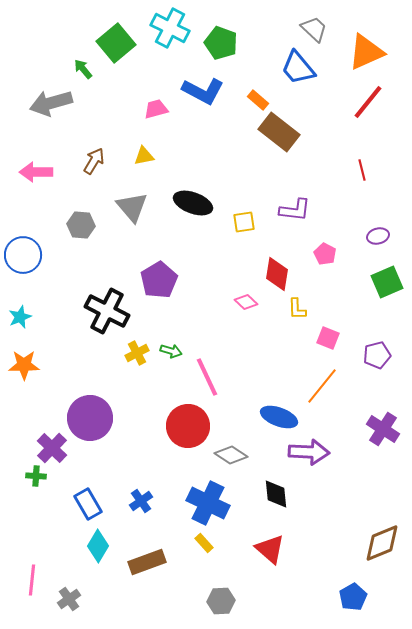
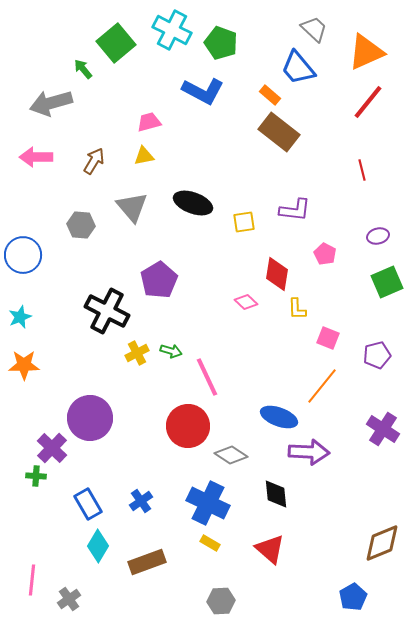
cyan cross at (170, 28): moved 2 px right, 2 px down
orange rectangle at (258, 100): moved 12 px right, 5 px up
pink trapezoid at (156, 109): moved 7 px left, 13 px down
pink arrow at (36, 172): moved 15 px up
yellow rectangle at (204, 543): moved 6 px right; rotated 18 degrees counterclockwise
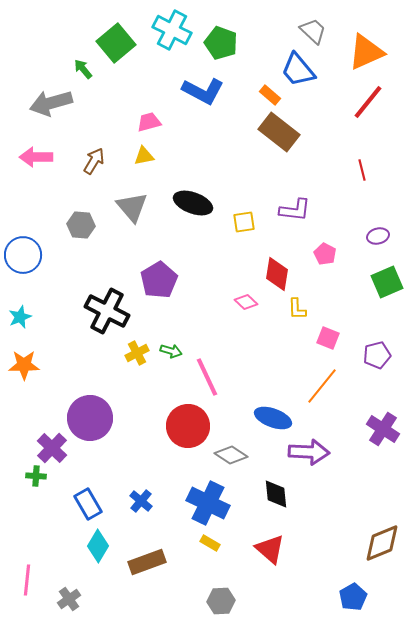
gray trapezoid at (314, 29): moved 1 px left, 2 px down
blue trapezoid at (298, 68): moved 2 px down
blue ellipse at (279, 417): moved 6 px left, 1 px down
blue cross at (141, 501): rotated 15 degrees counterclockwise
pink line at (32, 580): moved 5 px left
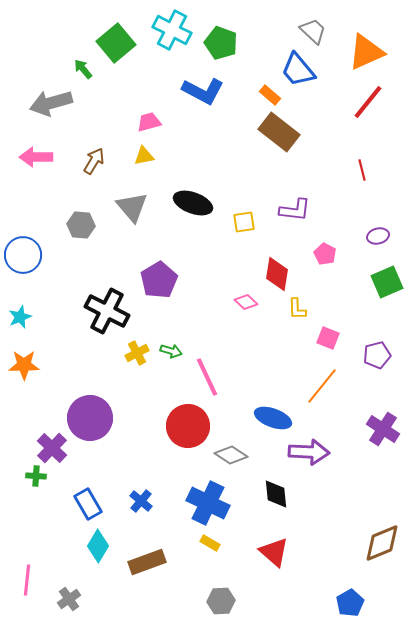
red triangle at (270, 549): moved 4 px right, 3 px down
blue pentagon at (353, 597): moved 3 px left, 6 px down
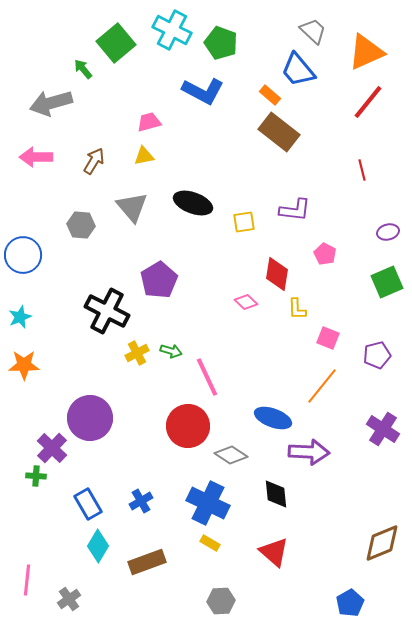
purple ellipse at (378, 236): moved 10 px right, 4 px up
blue cross at (141, 501): rotated 20 degrees clockwise
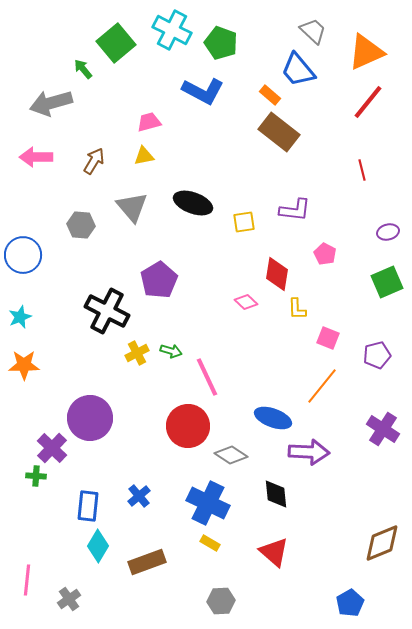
blue cross at (141, 501): moved 2 px left, 5 px up; rotated 10 degrees counterclockwise
blue rectangle at (88, 504): moved 2 px down; rotated 36 degrees clockwise
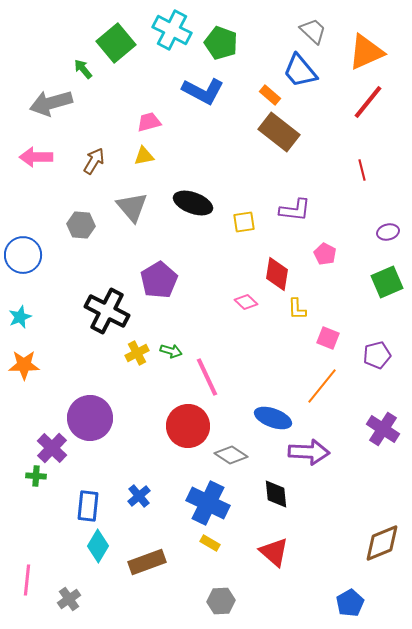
blue trapezoid at (298, 70): moved 2 px right, 1 px down
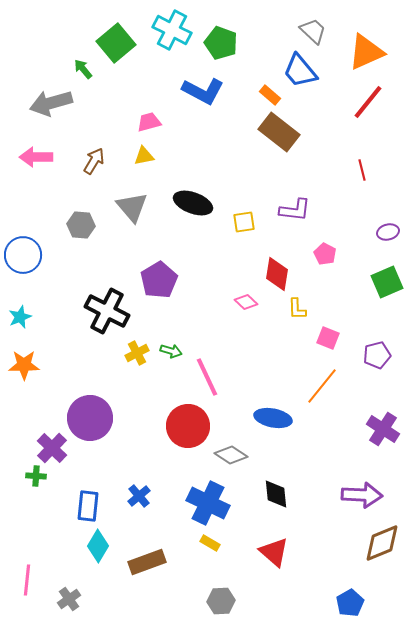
blue ellipse at (273, 418): rotated 9 degrees counterclockwise
purple arrow at (309, 452): moved 53 px right, 43 px down
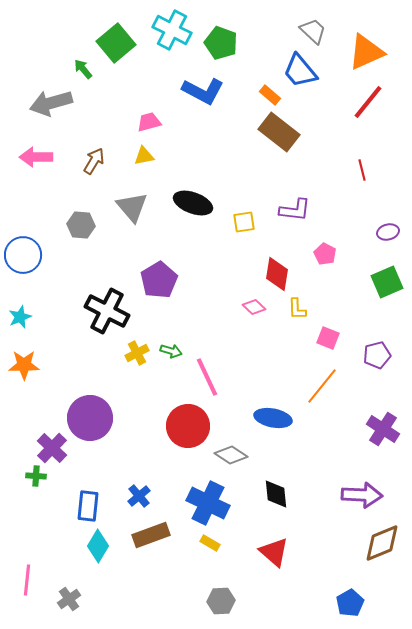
pink diamond at (246, 302): moved 8 px right, 5 px down
brown rectangle at (147, 562): moved 4 px right, 27 px up
